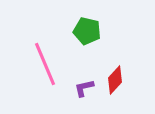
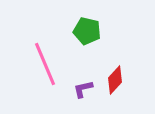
purple L-shape: moved 1 px left, 1 px down
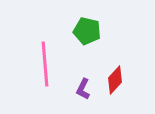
pink line: rotated 18 degrees clockwise
purple L-shape: rotated 50 degrees counterclockwise
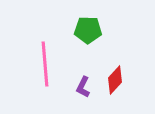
green pentagon: moved 1 px right, 1 px up; rotated 12 degrees counterclockwise
purple L-shape: moved 2 px up
